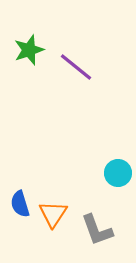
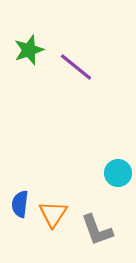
blue semicircle: rotated 24 degrees clockwise
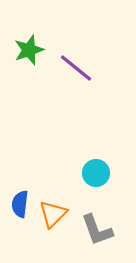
purple line: moved 1 px down
cyan circle: moved 22 px left
orange triangle: rotated 12 degrees clockwise
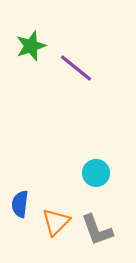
green star: moved 2 px right, 4 px up
orange triangle: moved 3 px right, 8 px down
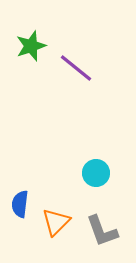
gray L-shape: moved 5 px right, 1 px down
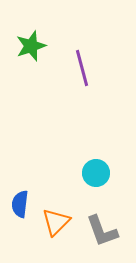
purple line: moved 6 px right; rotated 36 degrees clockwise
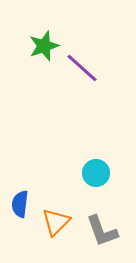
green star: moved 13 px right
purple line: rotated 33 degrees counterclockwise
